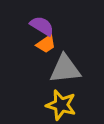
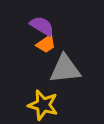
yellow star: moved 18 px left
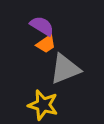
gray triangle: rotated 16 degrees counterclockwise
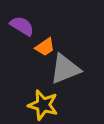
purple semicircle: moved 20 px left
orange trapezoid: moved 1 px left, 3 px down
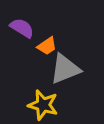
purple semicircle: moved 2 px down
orange trapezoid: moved 2 px right, 1 px up
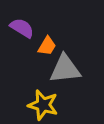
orange trapezoid: rotated 25 degrees counterclockwise
gray triangle: rotated 16 degrees clockwise
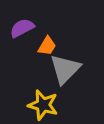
purple semicircle: rotated 60 degrees counterclockwise
gray triangle: rotated 40 degrees counterclockwise
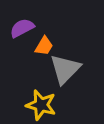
orange trapezoid: moved 3 px left
yellow star: moved 2 px left
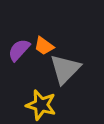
purple semicircle: moved 3 px left, 22 px down; rotated 20 degrees counterclockwise
orange trapezoid: rotated 95 degrees clockwise
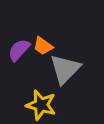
orange trapezoid: moved 1 px left
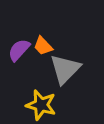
orange trapezoid: rotated 10 degrees clockwise
